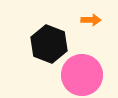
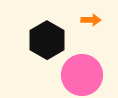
black hexagon: moved 2 px left, 4 px up; rotated 9 degrees clockwise
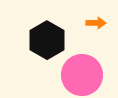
orange arrow: moved 5 px right, 3 px down
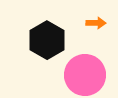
pink circle: moved 3 px right
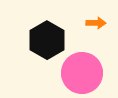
pink circle: moved 3 px left, 2 px up
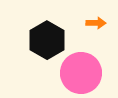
pink circle: moved 1 px left
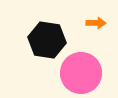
black hexagon: rotated 21 degrees counterclockwise
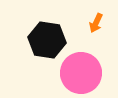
orange arrow: rotated 114 degrees clockwise
